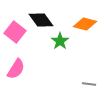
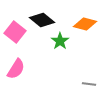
black diamond: moved 1 px right; rotated 15 degrees counterclockwise
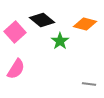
pink square: rotated 10 degrees clockwise
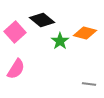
orange diamond: moved 9 px down
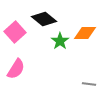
black diamond: moved 2 px right, 1 px up
orange diamond: rotated 15 degrees counterclockwise
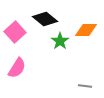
black diamond: moved 1 px right
orange diamond: moved 1 px right, 3 px up
pink semicircle: moved 1 px right, 1 px up
gray line: moved 4 px left, 2 px down
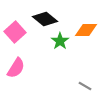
pink semicircle: moved 1 px left
gray line: rotated 24 degrees clockwise
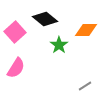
green star: moved 1 px left, 4 px down
gray line: rotated 64 degrees counterclockwise
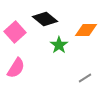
gray line: moved 8 px up
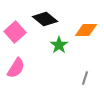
gray line: rotated 40 degrees counterclockwise
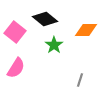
pink square: rotated 10 degrees counterclockwise
green star: moved 5 px left
gray line: moved 5 px left, 2 px down
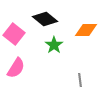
pink square: moved 1 px left, 2 px down
gray line: rotated 24 degrees counterclockwise
